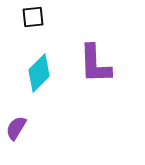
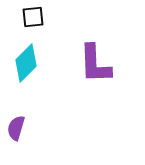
cyan diamond: moved 13 px left, 10 px up
purple semicircle: rotated 15 degrees counterclockwise
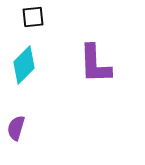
cyan diamond: moved 2 px left, 2 px down
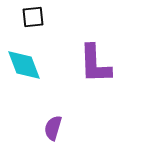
cyan diamond: rotated 66 degrees counterclockwise
purple semicircle: moved 37 px right
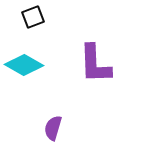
black square: rotated 15 degrees counterclockwise
cyan diamond: rotated 39 degrees counterclockwise
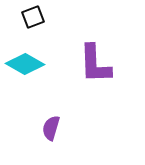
cyan diamond: moved 1 px right, 1 px up
purple semicircle: moved 2 px left
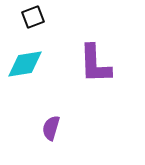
cyan diamond: rotated 39 degrees counterclockwise
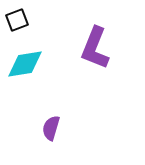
black square: moved 16 px left, 3 px down
purple L-shape: moved 16 px up; rotated 24 degrees clockwise
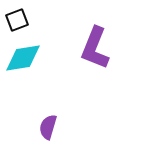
cyan diamond: moved 2 px left, 6 px up
purple semicircle: moved 3 px left, 1 px up
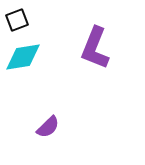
cyan diamond: moved 1 px up
purple semicircle: rotated 150 degrees counterclockwise
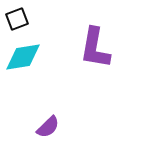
black square: moved 1 px up
purple L-shape: rotated 12 degrees counterclockwise
